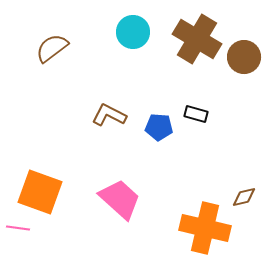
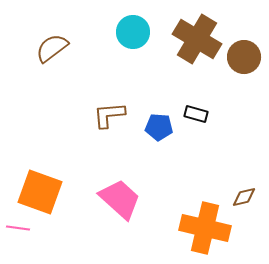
brown L-shape: rotated 32 degrees counterclockwise
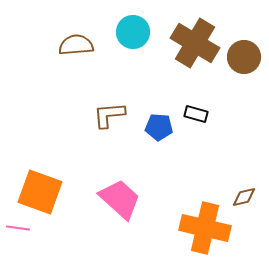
brown cross: moved 2 px left, 4 px down
brown semicircle: moved 24 px right, 3 px up; rotated 32 degrees clockwise
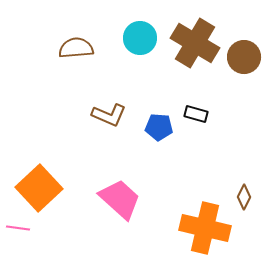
cyan circle: moved 7 px right, 6 px down
brown semicircle: moved 3 px down
brown L-shape: rotated 152 degrees counterclockwise
orange square: moved 1 px left, 4 px up; rotated 27 degrees clockwise
brown diamond: rotated 50 degrees counterclockwise
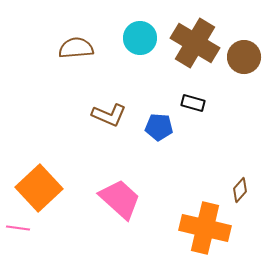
black rectangle: moved 3 px left, 11 px up
brown diamond: moved 4 px left, 7 px up; rotated 15 degrees clockwise
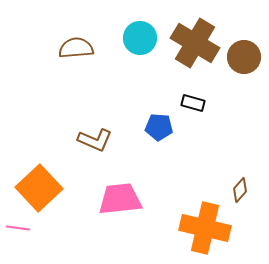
brown L-shape: moved 14 px left, 25 px down
pink trapezoid: rotated 48 degrees counterclockwise
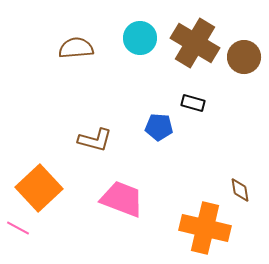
brown L-shape: rotated 8 degrees counterclockwise
brown diamond: rotated 50 degrees counterclockwise
pink trapezoid: moved 2 px right; rotated 27 degrees clockwise
pink line: rotated 20 degrees clockwise
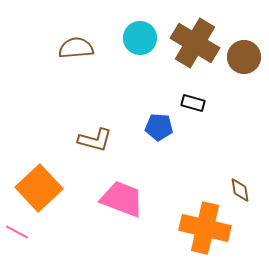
pink line: moved 1 px left, 4 px down
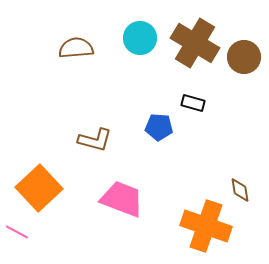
orange cross: moved 1 px right, 2 px up; rotated 6 degrees clockwise
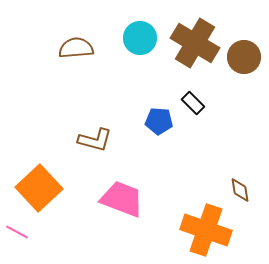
black rectangle: rotated 30 degrees clockwise
blue pentagon: moved 6 px up
orange cross: moved 4 px down
